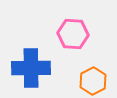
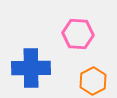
pink hexagon: moved 5 px right
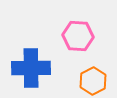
pink hexagon: moved 2 px down
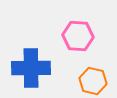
orange hexagon: rotated 20 degrees counterclockwise
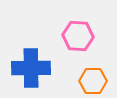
orange hexagon: rotated 12 degrees counterclockwise
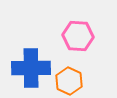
orange hexagon: moved 24 px left; rotated 24 degrees clockwise
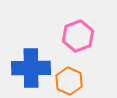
pink hexagon: rotated 24 degrees counterclockwise
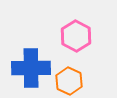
pink hexagon: moved 2 px left; rotated 12 degrees counterclockwise
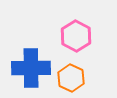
orange hexagon: moved 2 px right, 3 px up
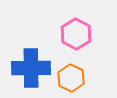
pink hexagon: moved 2 px up
